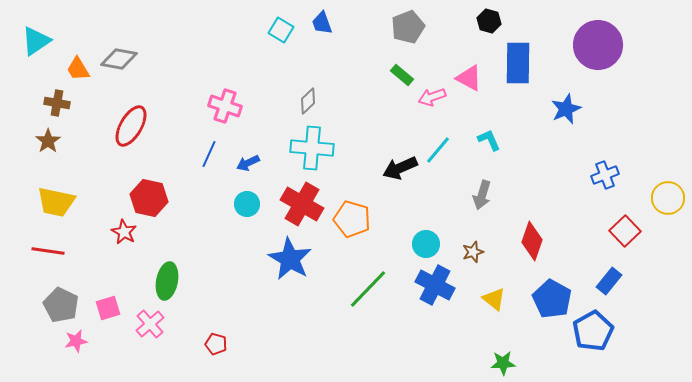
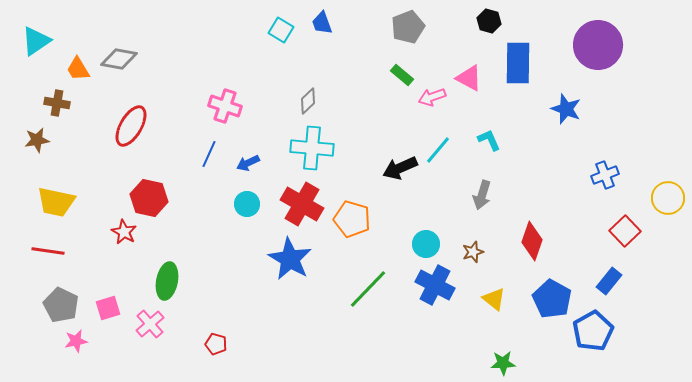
blue star at (566, 109): rotated 28 degrees counterclockwise
brown star at (48, 141): moved 11 px left, 1 px up; rotated 25 degrees clockwise
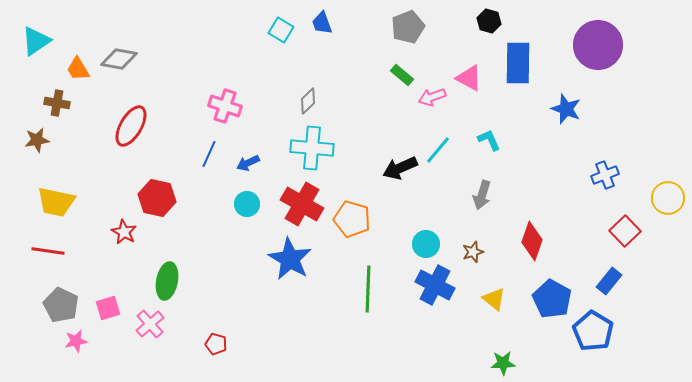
red hexagon at (149, 198): moved 8 px right
green line at (368, 289): rotated 42 degrees counterclockwise
blue pentagon at (593, 331): rotated 12 degrees counterclockwise
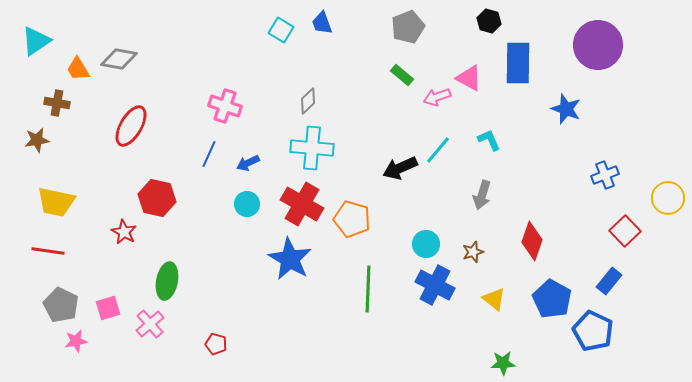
pink arrow at (432, 97): moved 5 px right
blue pentagon at (593, 331): rotated 6 degrees counterclockwise
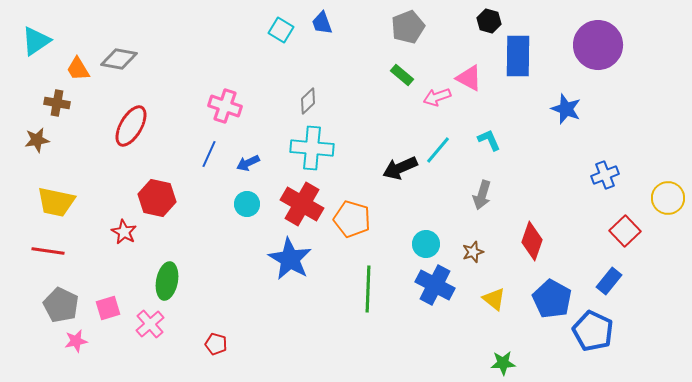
blue rectangle at (518, 63): moved 7 px up
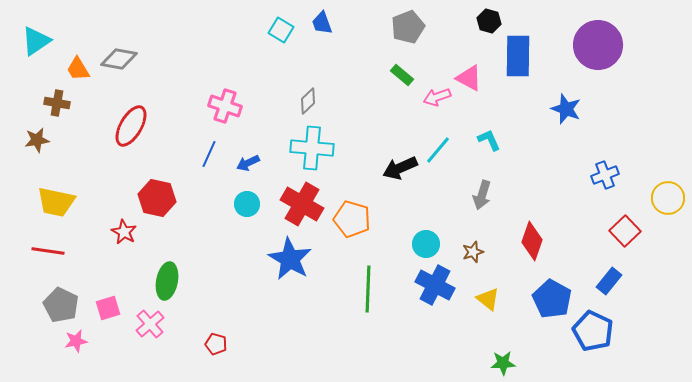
yellow triangle at (494, 299): moved 6 px left
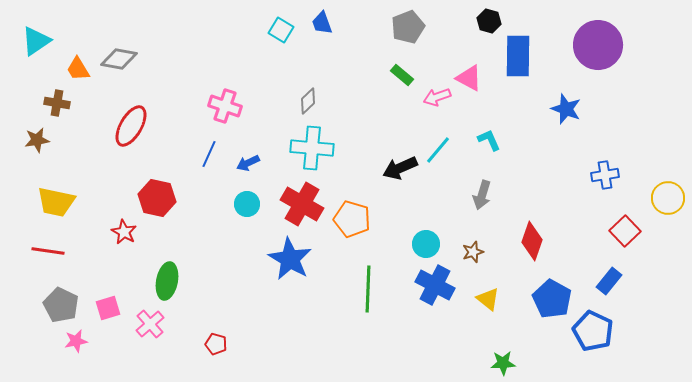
blue cross at (605, 175): rotated 12 degrees clockwise
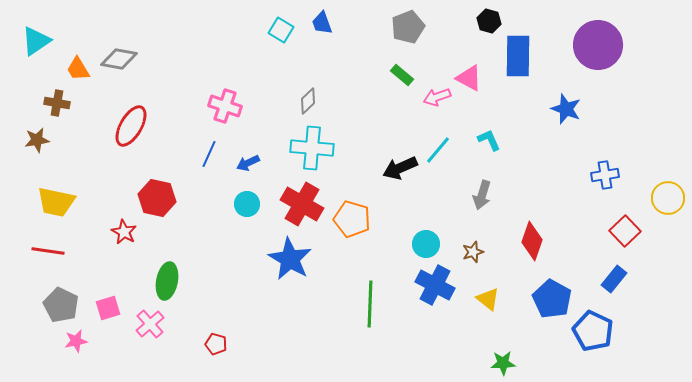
blue rectangle at (609, 281): moved 5 px right, 2 px up
green line at (368, 289): moved 2 px right, 15 px down
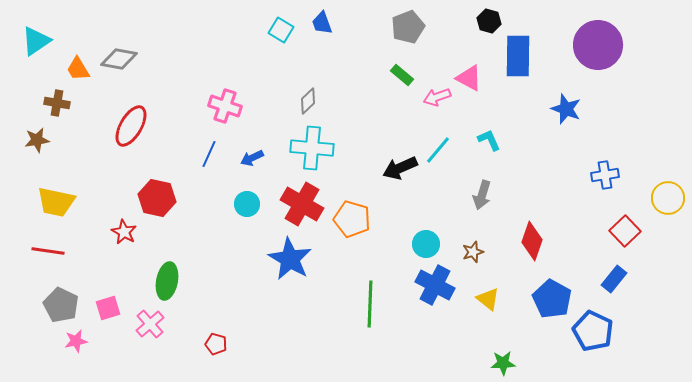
blue arrow at (248, 163): moved 4 px right, 5 px up
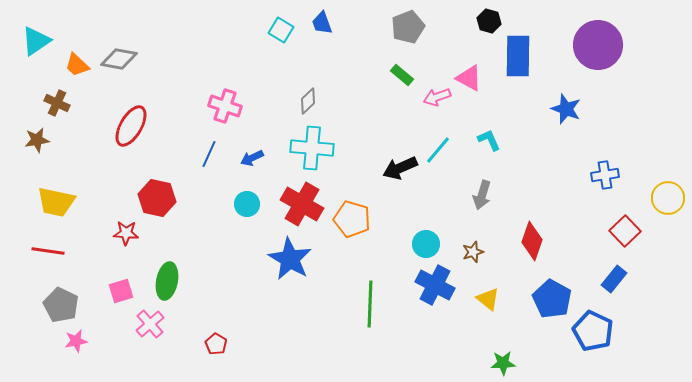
orange trapezoid at (78, 69): moved 1 px left, 4 px up; rotated 16 degrees counterclockwise
brown cross at (57, 103): rotated 15 degrees clockwise
red star at (124, 232): moved 2 px right, 1 px down; rotated 25 degrees counterclockwise
pink square at (108, 308): moved 13 px right, 17 px up
red pentagon at (216, 344): rotated 15 degrees clockwise
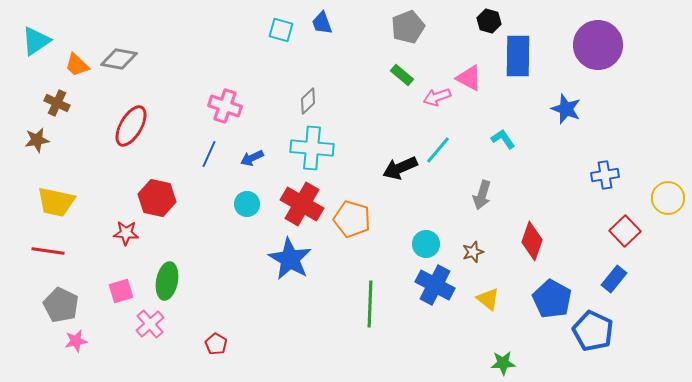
cyan square at (281, 30): rotated 15 degrees counterclockwise
cyan L-shape at (489, 140): moved 14 px right, 1 px up; rotated 10 degrees counterclockwise
